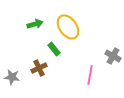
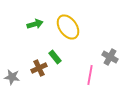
green rectangle: moved 1 px right, 8 px down
gray cross: moved 3 px left, 1 px down
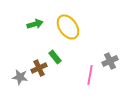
gray cross: moved 4 px down; rotated 35 degrees clockwise
gray star: moved 8 px right
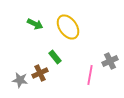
green arrow: rotated 42 degrees clockwise
brown cross: moved 1 px right, 5 px down
gray star: moved 3 px down
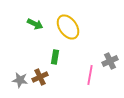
green rectangle: rotated 48 degrees clockwise
brown cross: moved 4 px down
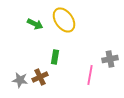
yellow ellipse: moved 4 px left, 7 px up
gray cross: moved 2 px up; rotated 14 degrees clockwise
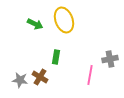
yellow ellipse: rotated 15 degrees clockwise
green rectangle: moved 1 px right
brown cross: rotated 35 degrees counterclockwise
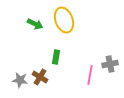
gray cross: moved 5 px down
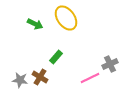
yellow ellipse: moved 2 px right, 2 px up; rotated 15 degrees counterclockwise
green rectangle: rotated 32 degrees clockwise
gray cross: rotated 14 degrees counterclockwise
pink line: moved 3 px down; rotated 54 degrees clockwise
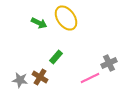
green arrow: moved 4 px right, 1 px up
gray cross: moved 1 px left, 1 px up
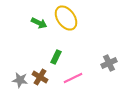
green rectangle: rotated 16 degrees counterclockwise
pink line: moved 17 px left
